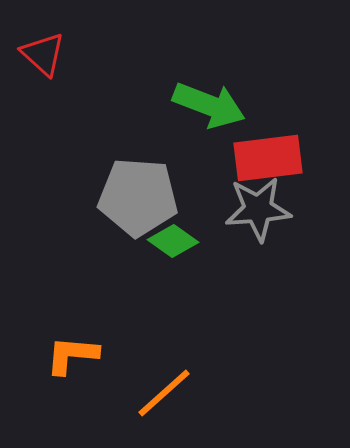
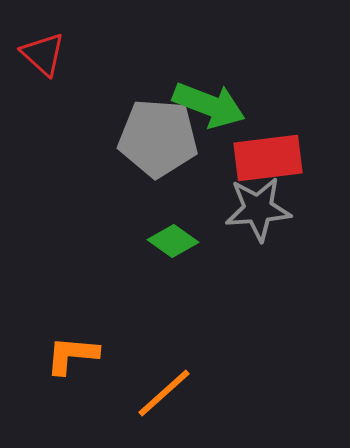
gray pentagon: moved 20 px right, 59 px up
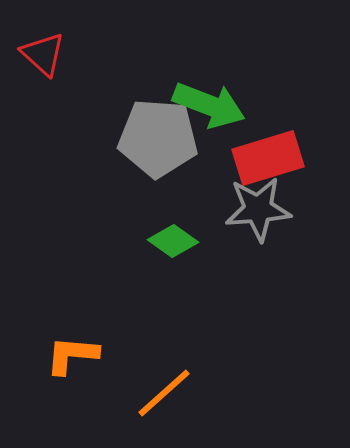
red rectangle: rotated 10 degrees counterclockwise
